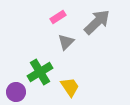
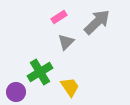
pink rectangle: moved 1 px right
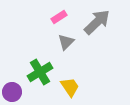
purple circle: moved 4 px left
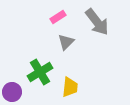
pink rectangle: moved 1 px left
gray arrow: rotated 96 degrees clockwise
yellow trapezoid: rotated 40 degrees clockwise
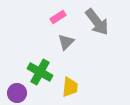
green cross: rotated 30 degrees counterclockwise
purple circle: moved 5 px right, 1 px down
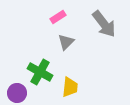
gray arrow: moved 7 px right, 2 px down
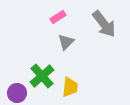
green cross: moved 2 px right, 4 px down; rotated 20 degrees clockwise
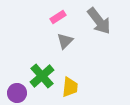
gray arrow: moved 5 px left, 3 px up
gray triangle: moved 1 px left, 1 px up
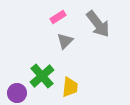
gray arrow: moved 1 px left, 3 px down
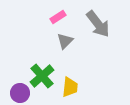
purple circle: moved 3 px right
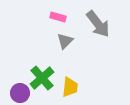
pink rectangle: rotated 49 degrees clockwise
green cross: moved 2 px down
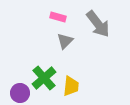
green cross: moved 2 px right
yellow trapezoid: moved 1 px right, 1 px up
